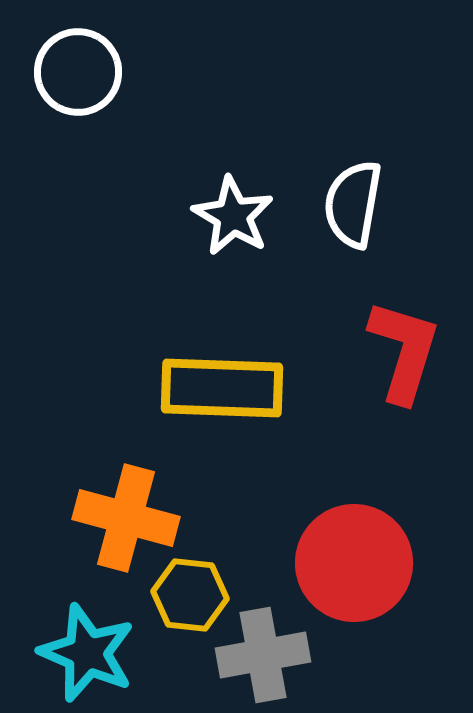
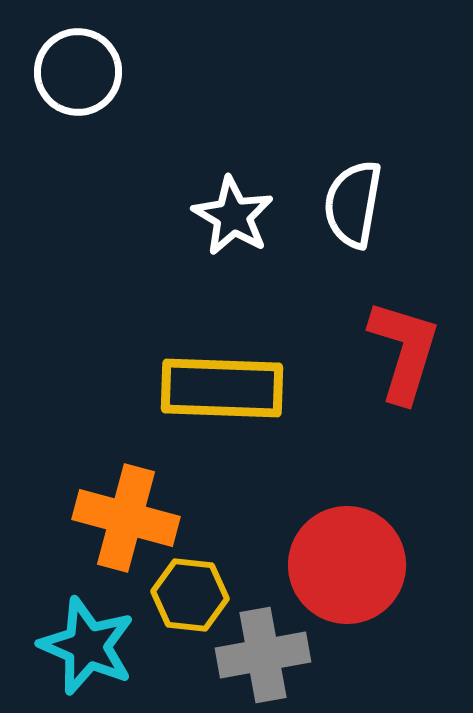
red circle: moved 7 px left, 2 px down
cyan star: moved 7 px up
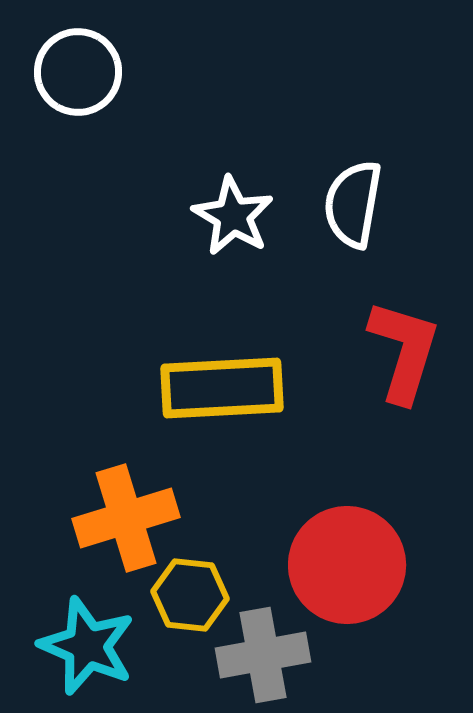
yellow rectangle: rotated 5 degrees counterclockwise
orange cross: rotated 32 degrees counterclockwise
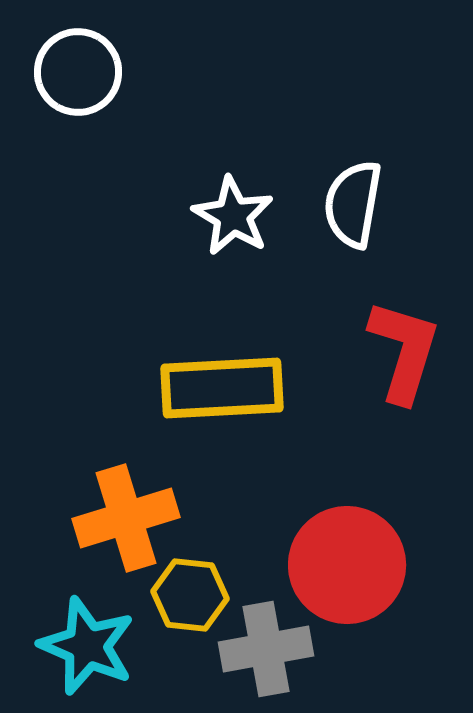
gray cross: moved 3 px right, 6 px up
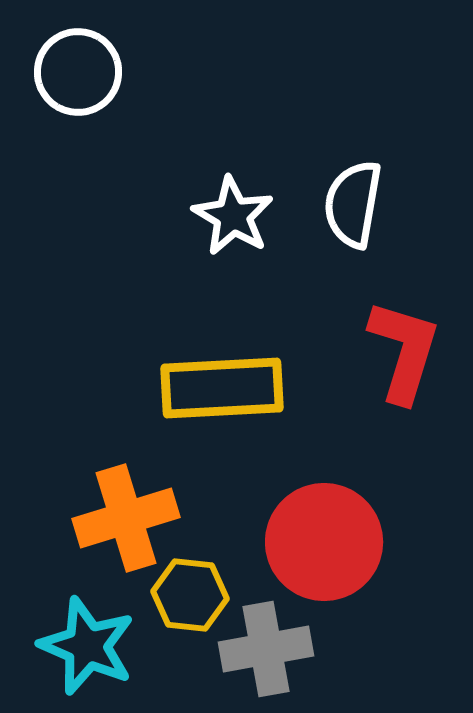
red circle: moved 23 px left, 23 px up
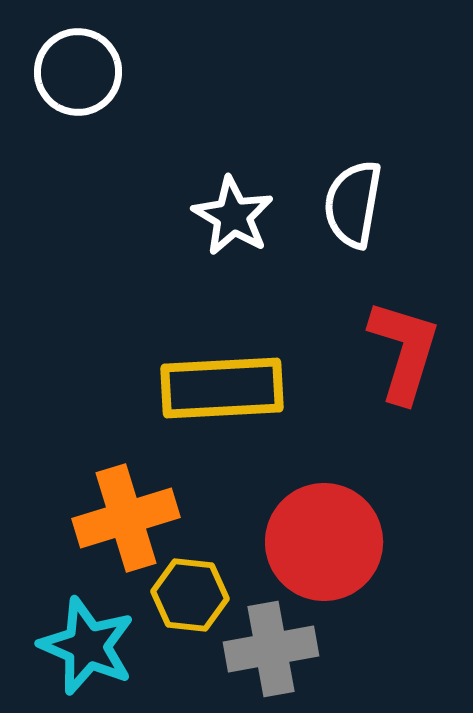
gray cross: moved 5 px right
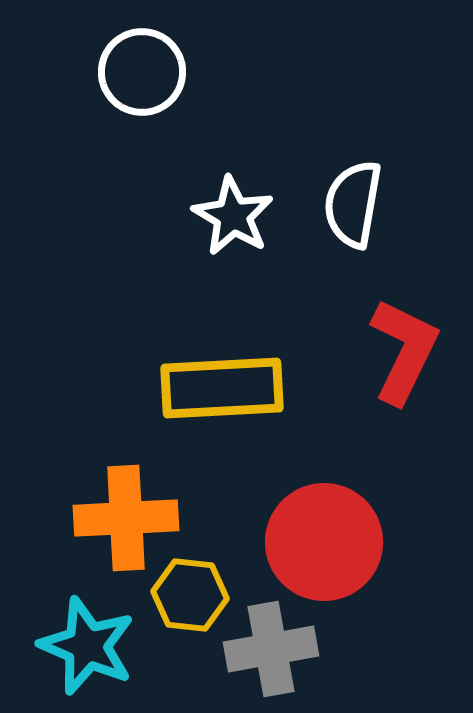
white circle: moved 64 px right
red L-shape: rotated 9 degrees clockwise
orange cross: rotated 14 degrees clockwise
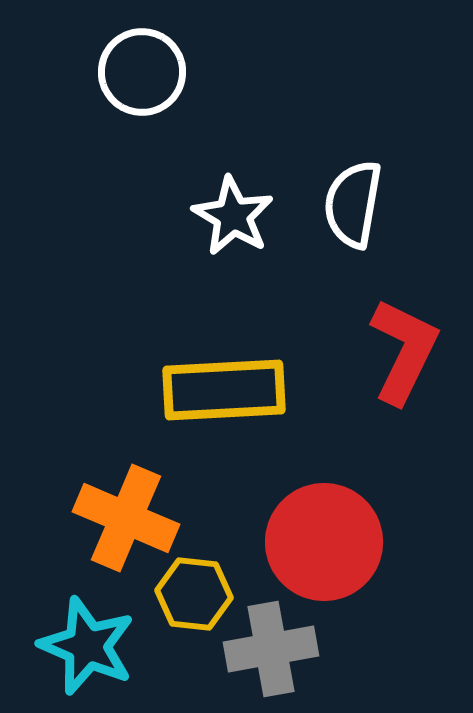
yellow rectangle: moved 2 px right, 2 px down
orange cross: rotated 26 degrees clockwise
yellow hexagon: moved 4 px right, 1 px up
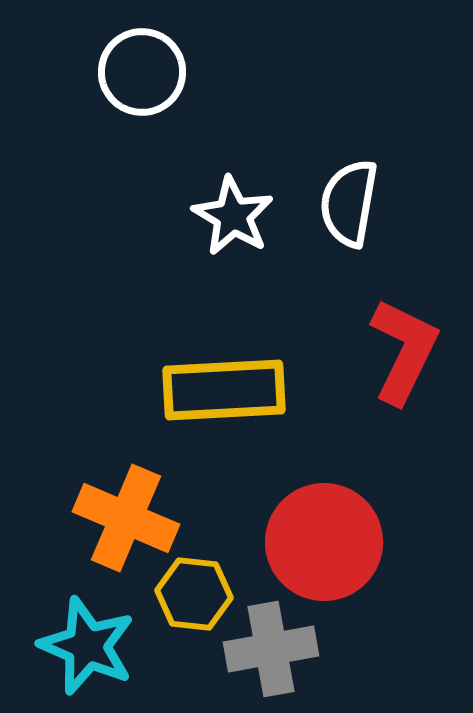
white semicircle: moved 4 px left, 1 px up
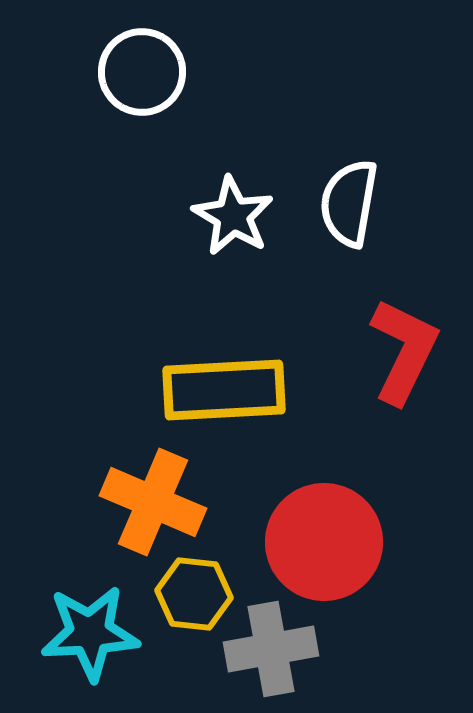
orange cross: moved 27 px right, 16 px up
cyan star: moved 3 px right, 13 px up; rotated 26 degrees counterclockwise
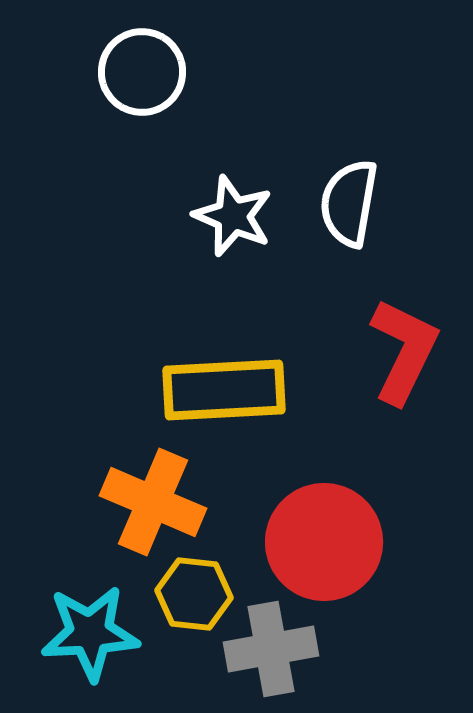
white star: rotated 8 degrees counterclockwise
